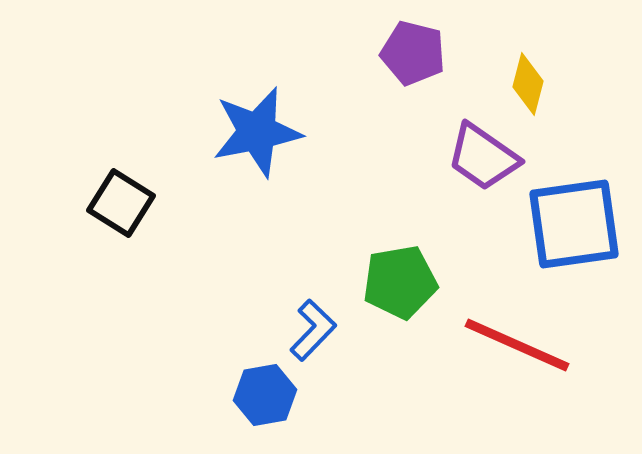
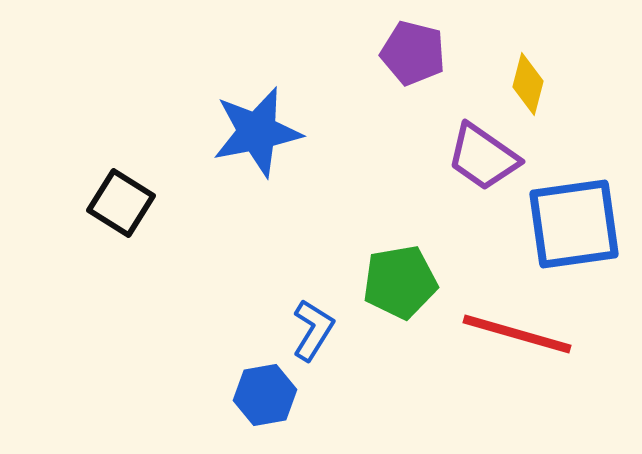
blue L-shape: rotated 12 degrees counterclockwise
red line: moved 11 px up; rotated 8 degrees counterclockwise
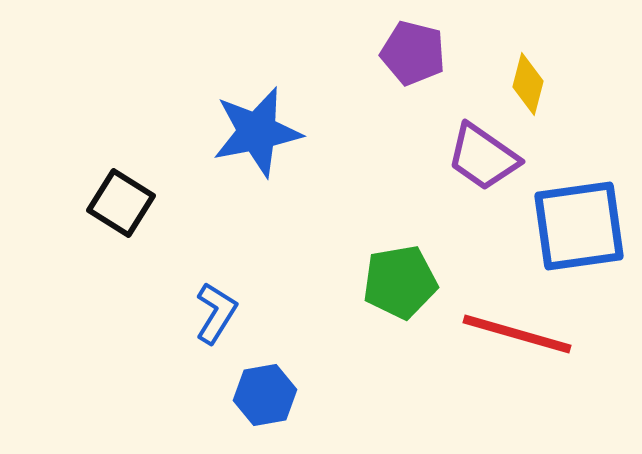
blue square: moved 5 px right, 2 px down
blue L-shape: moved 97 px left, 17 px up
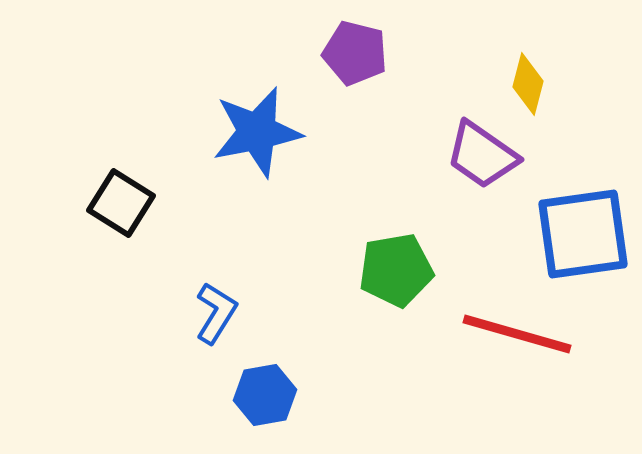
purple pentagon: moved 58 px left
purple trapezoid: moved 1 px left, 2 px up
blue square: moved 4 px right, 8 px down
green pentagon: moved 4 px left, 12 px up
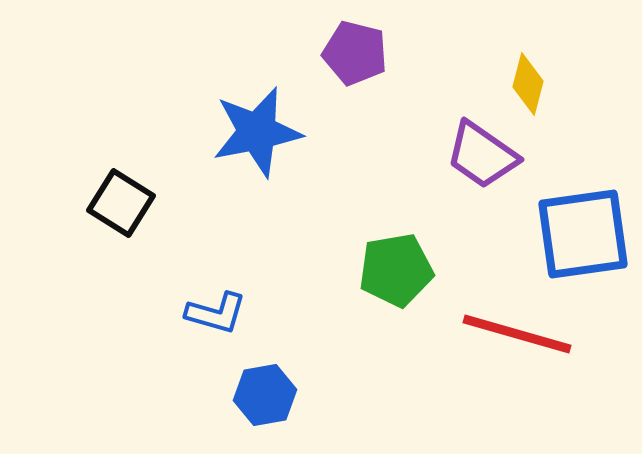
blue L-shape: rotated 74 degrees clockwise
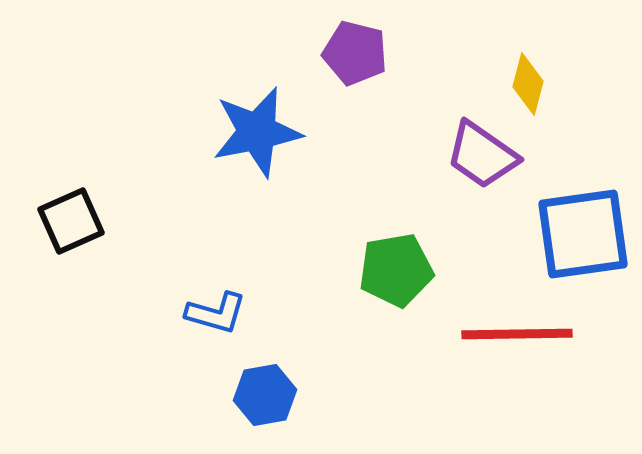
black square: moved 50 px left, 18 px down; rotated 34 degrees clockwise
red line: rotated 17 degrees counterclockwise
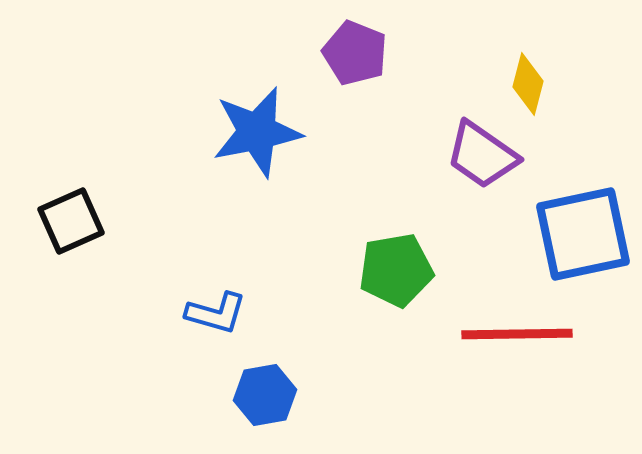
purple pentagon: rotated 8 degrees clockwise
blue square: rotated 4 degrees counterclockwise
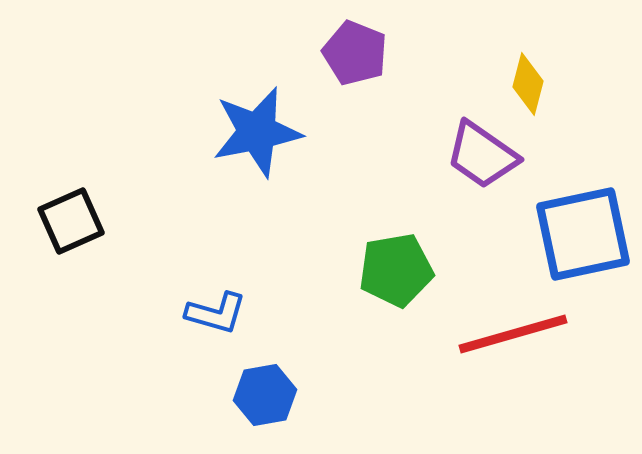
red line: moved 4 px left; rotated 15 degrees counterclockwise
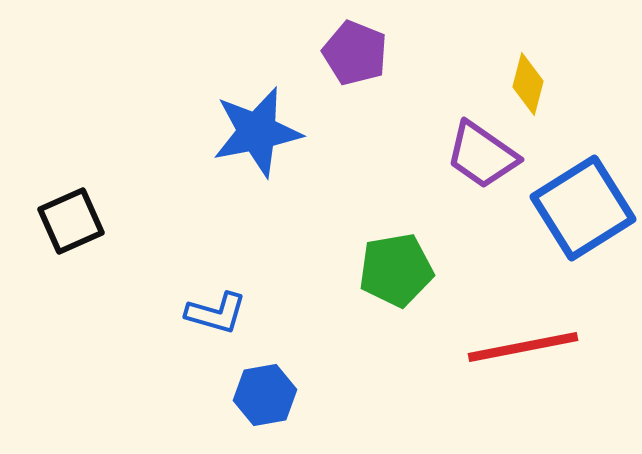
blue square: moved 26 px up; rotated 20 degrees counterclockwise
red line: moved 10 px right, 13 px down; rotated 5 degrees clockwise
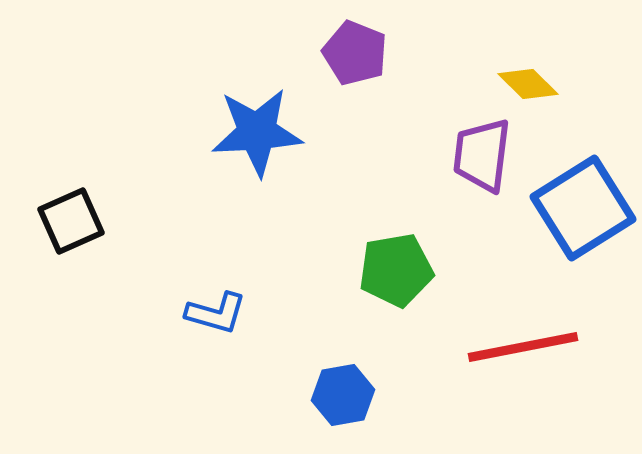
yellow diamond: rotated 60 degrees counterclockwise
blue star: rotated 8 degrees clockwise
purple trapezoid: rotated 62 degrees clockwise
blue hexagon: moved 78 px right
